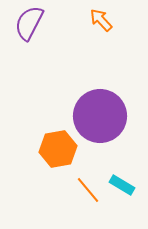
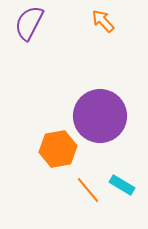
orange arrow: moved 2 px right, 1 px down
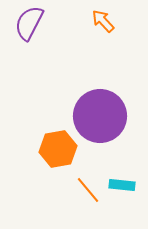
cyan rectangle: rotated 25 degrees counterclockwise
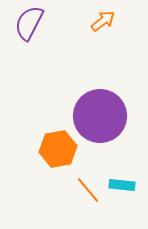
orange arrow: rotated 95 degrees clockwise
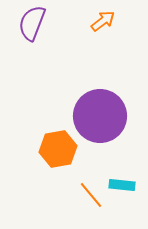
purple semicircle: moved 3 px right; rotated 6 degrees counterclockwise
orange line: moved 3 px right, 5 px down
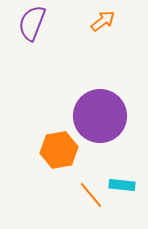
orange hexagon: moved 1 px right, 1 px down
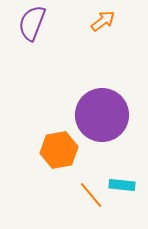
purple circle: moved 2 px right, 1 px up
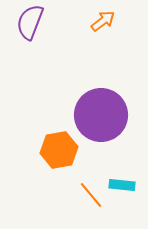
purple semicircle: moved 2 px left, 1 px up
purple circle: moved 1 px left
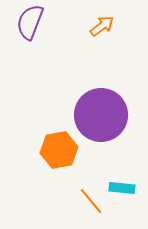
orange arrow: moved 1 px left, 5 px down
cyan rectangle: moved 3 px down
orange line: moved 6 px down
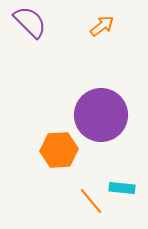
purple semicircle: rotated 114 degrees clockwise
orange hexagon: rotated 6 degrees clockwise
